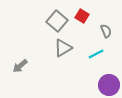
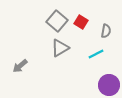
red square: moved 1 px left, 6 px down
gray semicircle: rotated 32 degrees clockwise
gray triangle: moved 3 px left
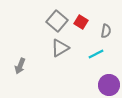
gray arrow: rotated 28 degrees counterclockwise
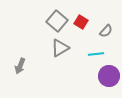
gray semicircle: rotated 32 degrees clockwise
cyan line: rotated 21 degrees clockwise
purple circle: moved 9 px up
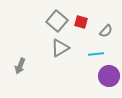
red square: rotated 16 degrees counterclockwise
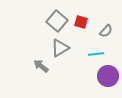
gray arrow: moved 21 px right; rotated 105 degrees clockwise
purple circle: moved 1 px left
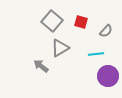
gray square: moved 5 px left
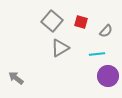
cyan line: moved 1 px right
gray arrow: moved 25 px left, 12 px down
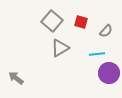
purple circle: moved 1 px right, 3 px up
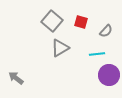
purple circle: moved 2 px down
